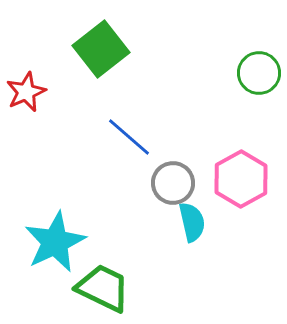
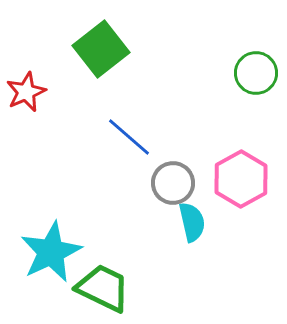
green circle: moved 3 px left
cyan star: moved 4 px left, 10 px down
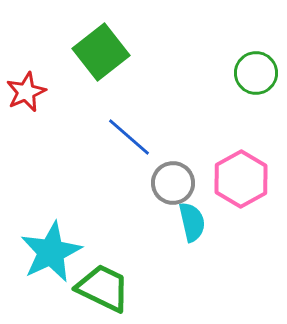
green square: moved 3 px down
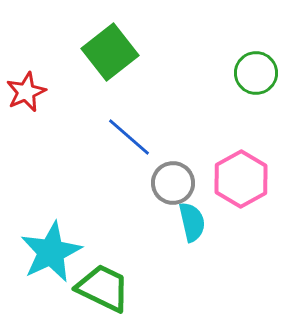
green square: moved 9 px right
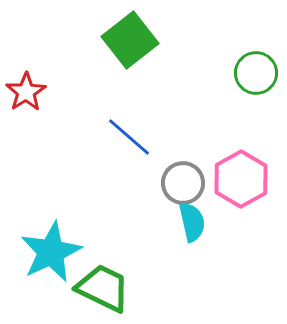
green square: moved 20 px right, 12 px up
red star: rotated 9 degrees counterclockwise
gray circle: moved 10 px right
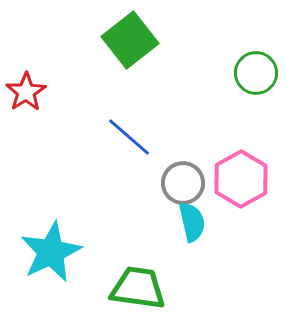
green trapezoid: moved 35 px right; rotated 18 degrees counterclockwise
